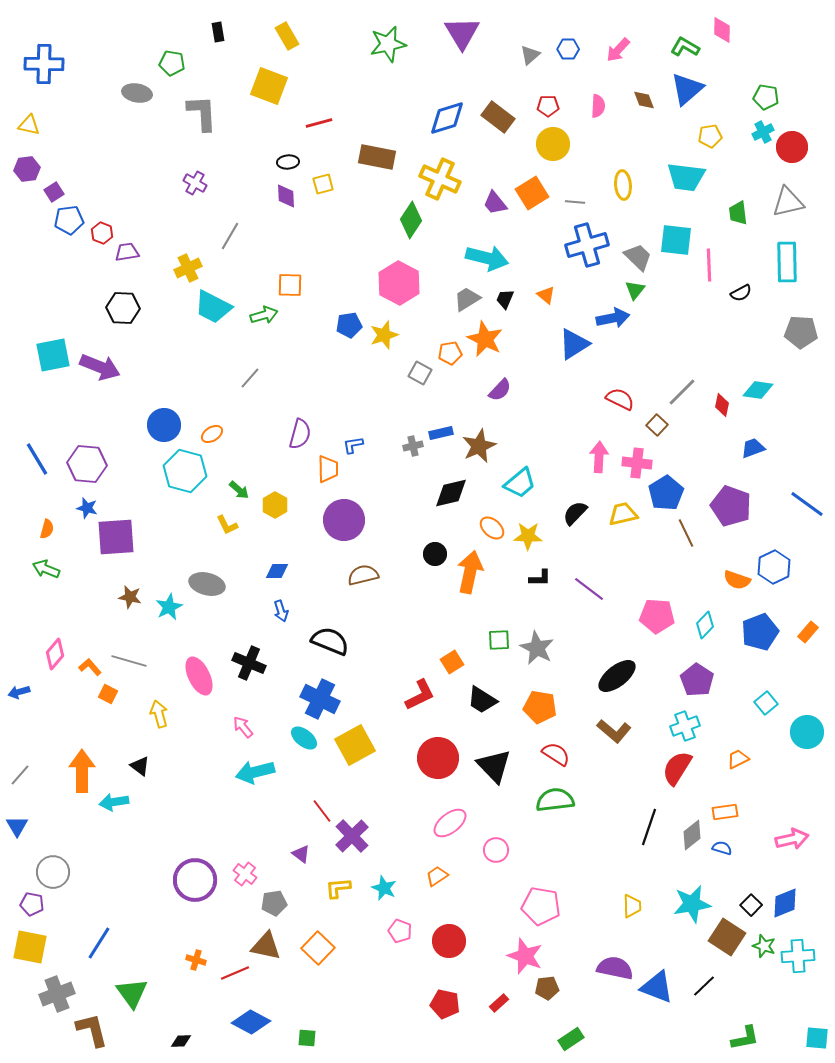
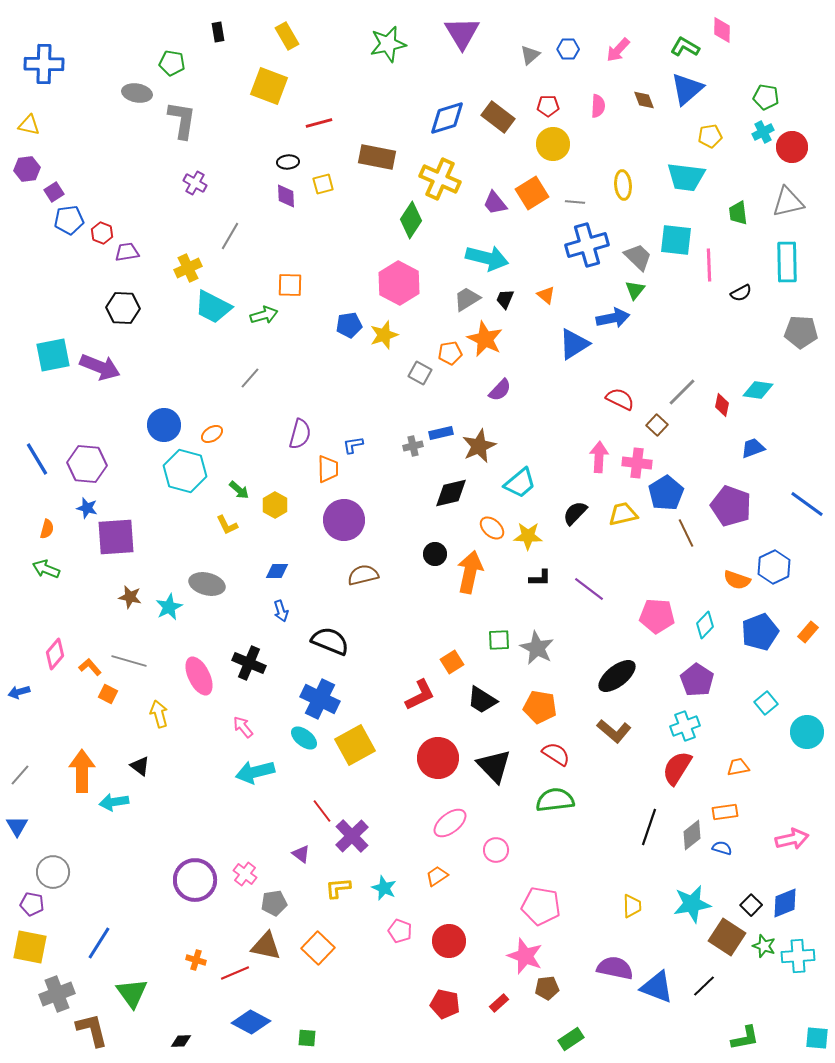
gray L-shape at (202, 113): moved 20 px left, 7 px down; rotated 12 degrees clockwise
orange trapezoid at (738, 759): moved 8 px down; rotated 15 degrees clockwise
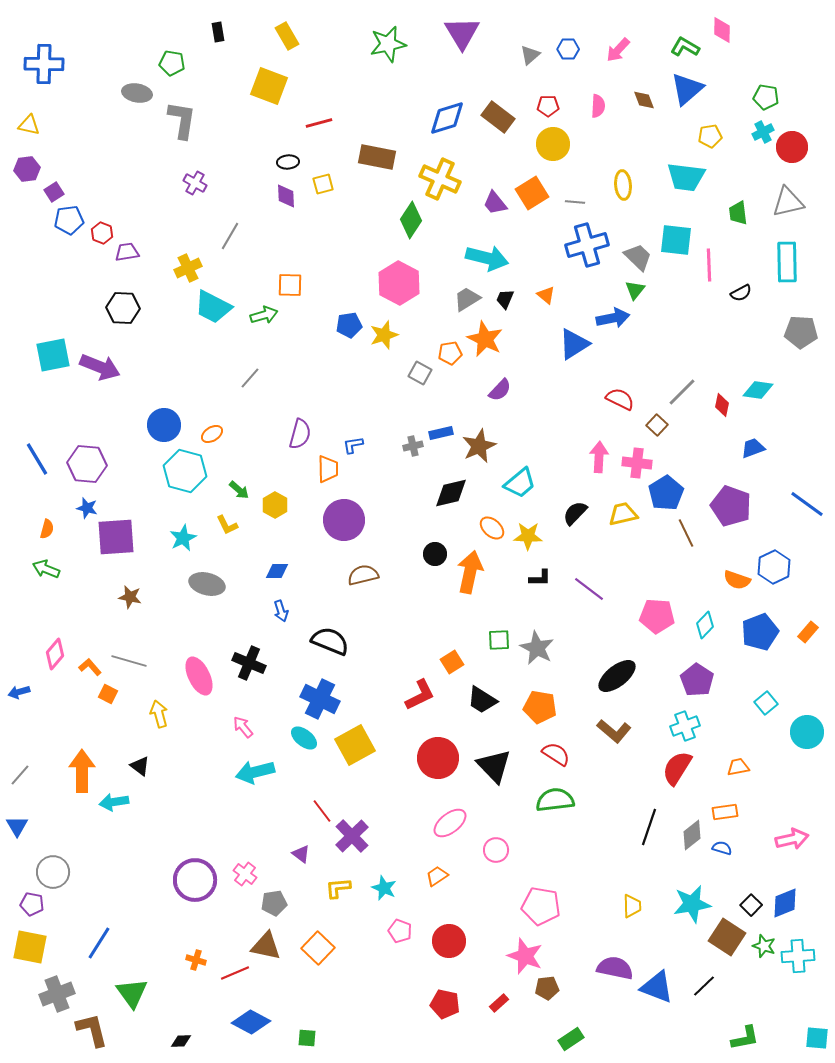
cyan star at (169, 607): moved 14 px right, 69 px up
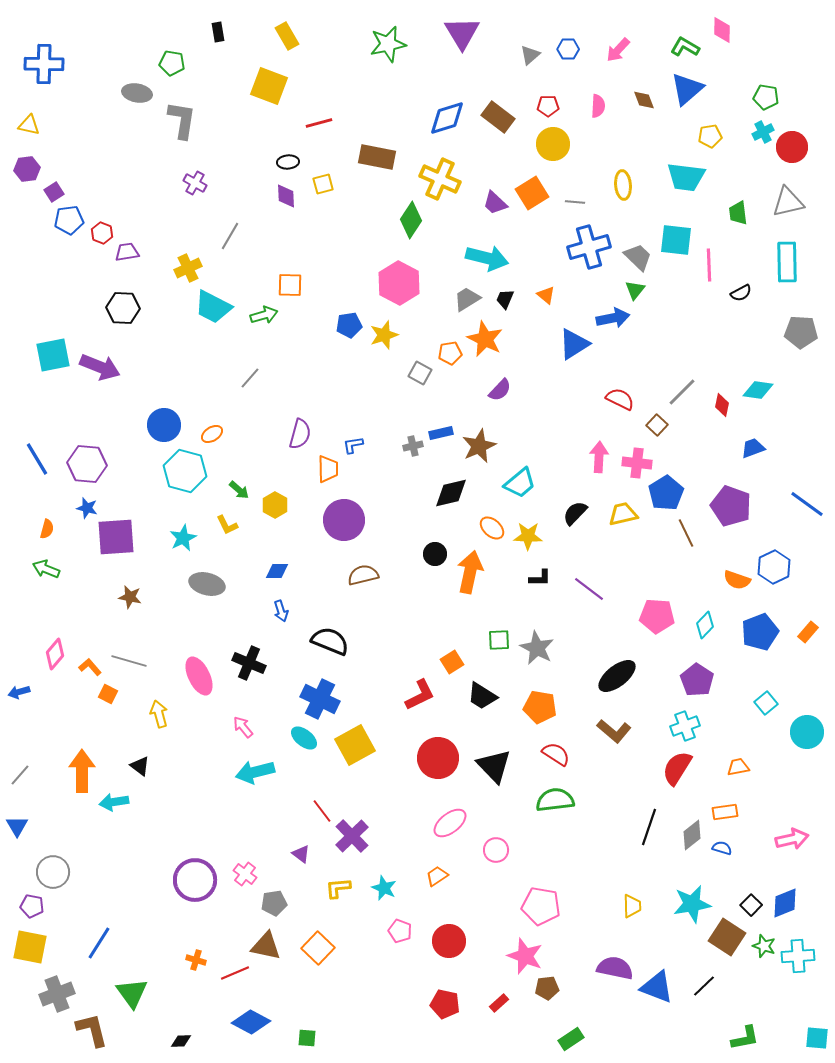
purple trapezoid at (495, 203): rotated 8 degrees counterclockwise
blue cross at (587, 245): moved 2 px right, 2 px down
black trapezoid at (482, 700): moved 4 px up
purple pentagon at (32, 904): moved 2 px down
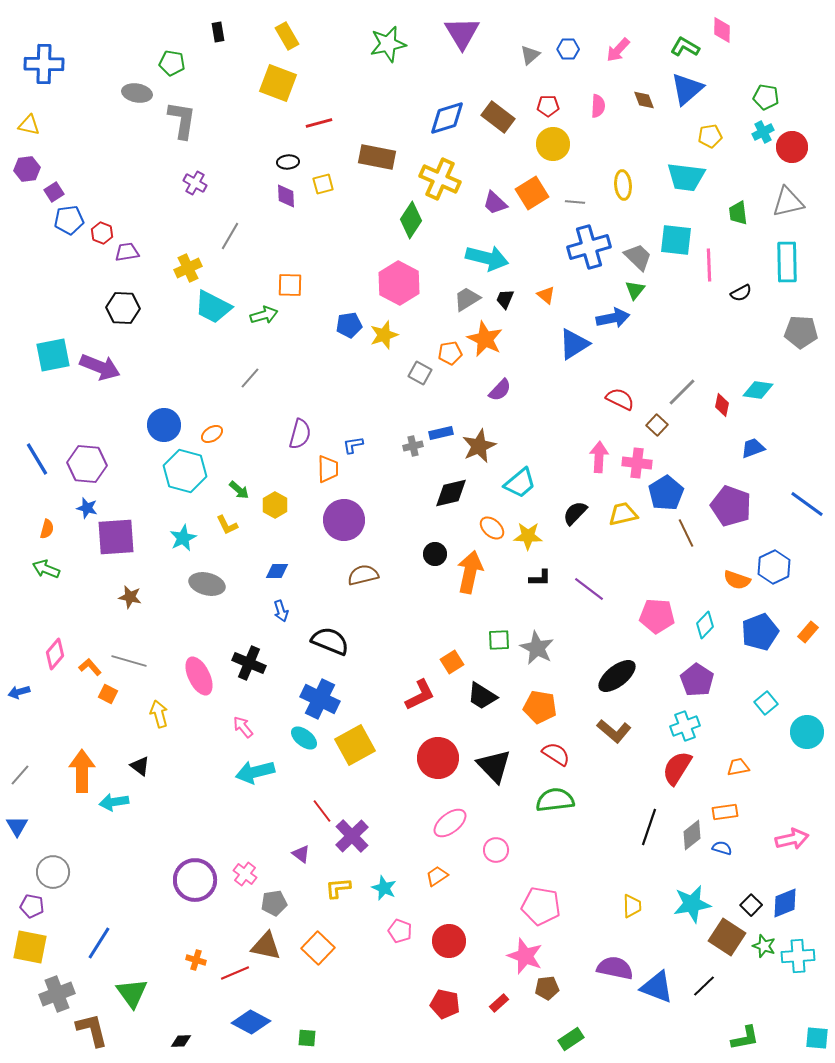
yellow square at (269, 86): moved 9 px right, 3 px up
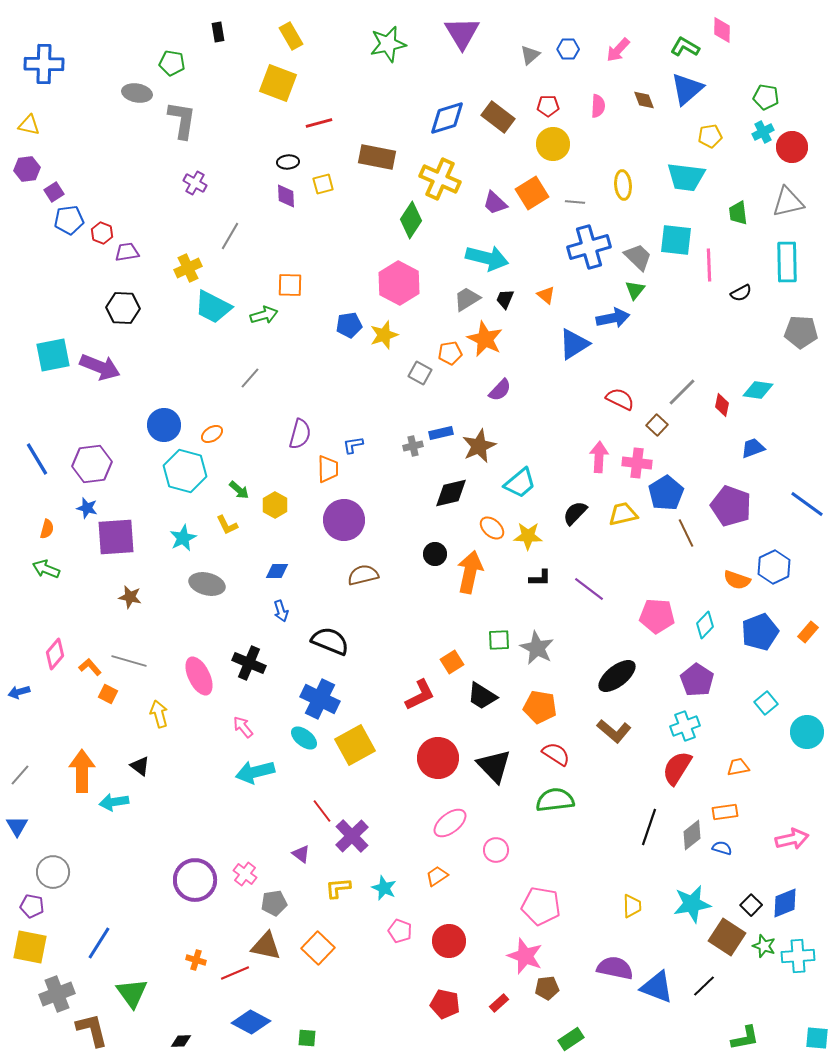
yellow rectangle at (287, 36): moved 4 px right
purple hexagon at (87, 464): moved 5 px right; rotated 12 degrees counterclockwise
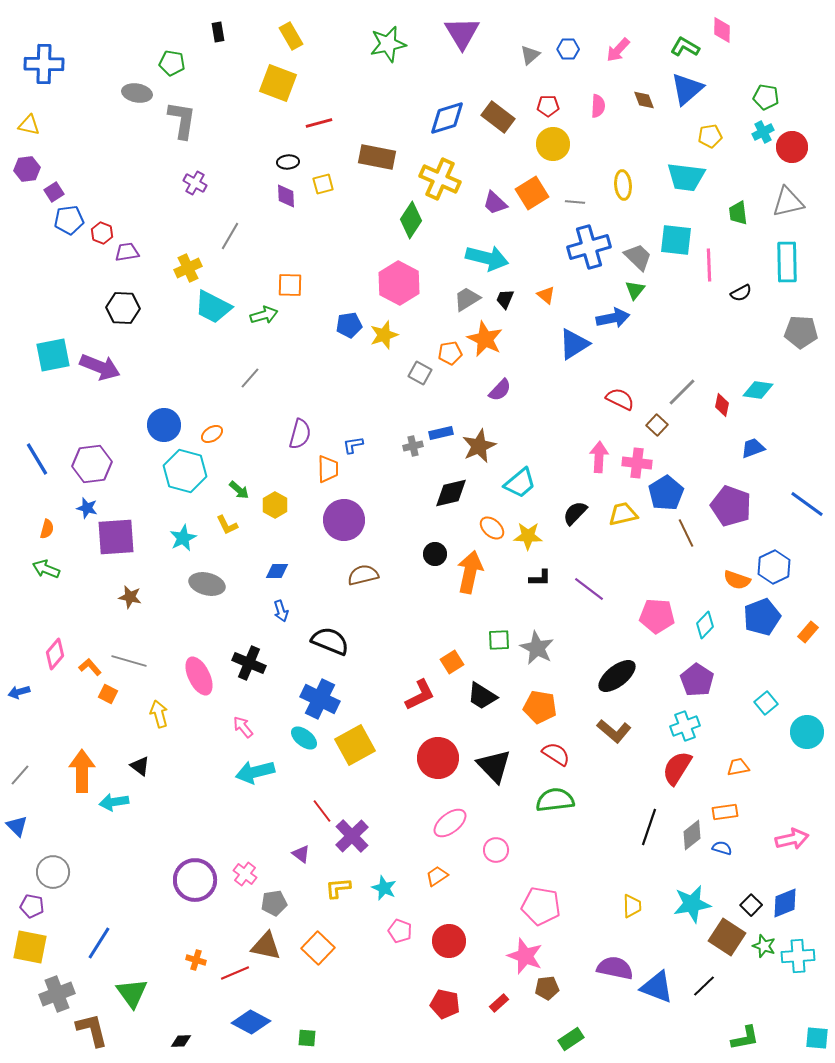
blue pentagon at (760, 632): moved 2 px right, 15 px up
blue triangle at (17, 826): rotated 15 degrees counterclockwise
